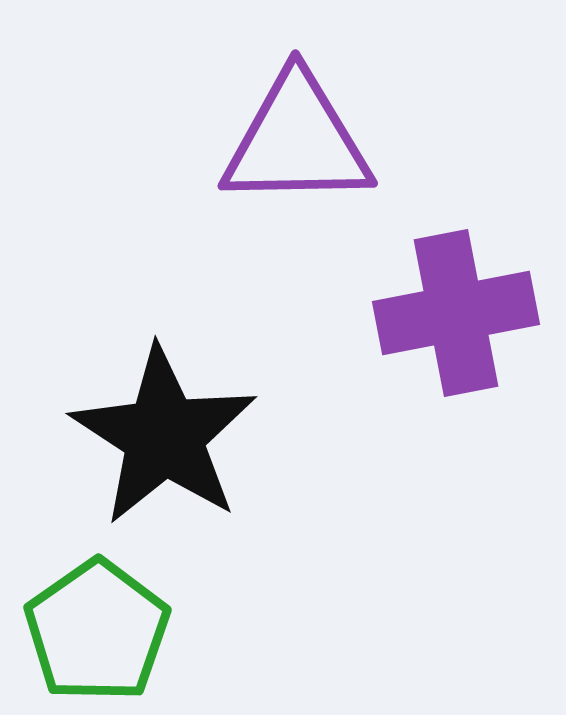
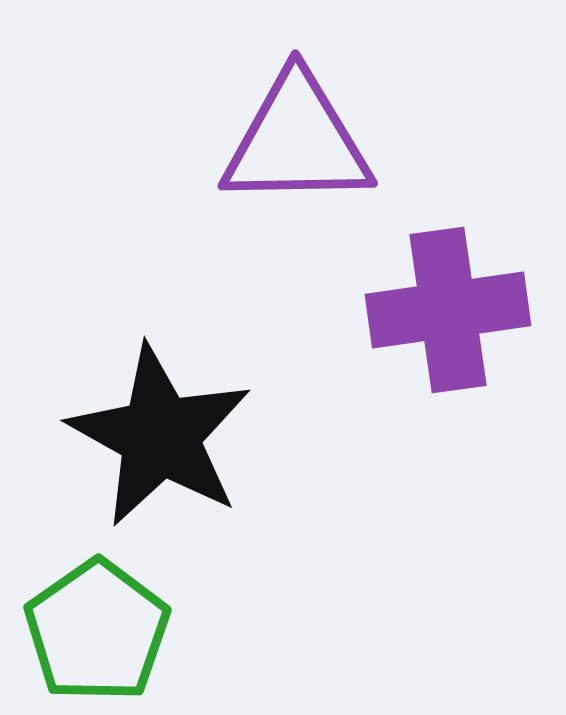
purple cross: moved 8 px left, 3 px up; rotated 3 degrees clockwise
black star: moved 4 px left; rotated 4 degrees counterclockwise
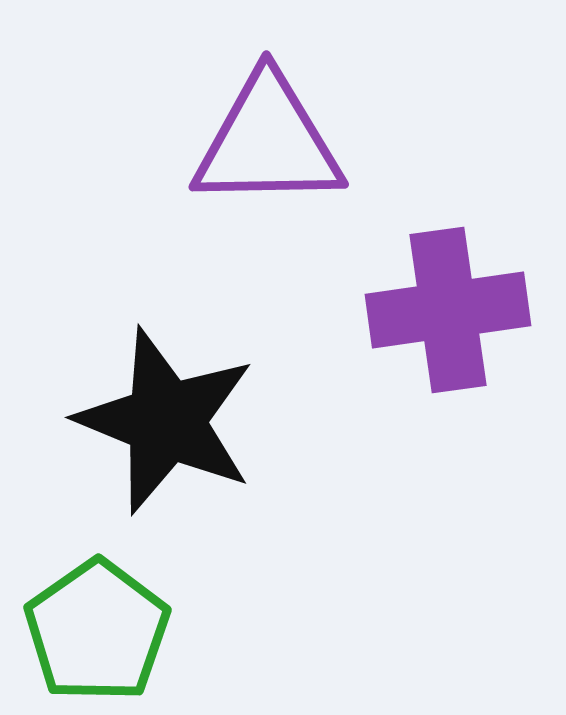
purple triangle: moved 29 px left, 1 px down
black star: moved 6 px right, 15 px up; rotated 7 degrees counterclockwise
